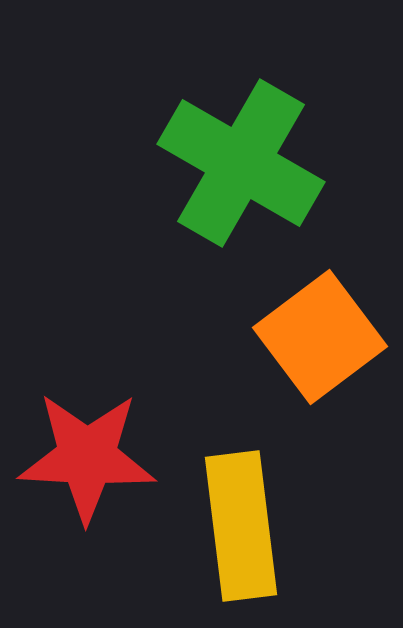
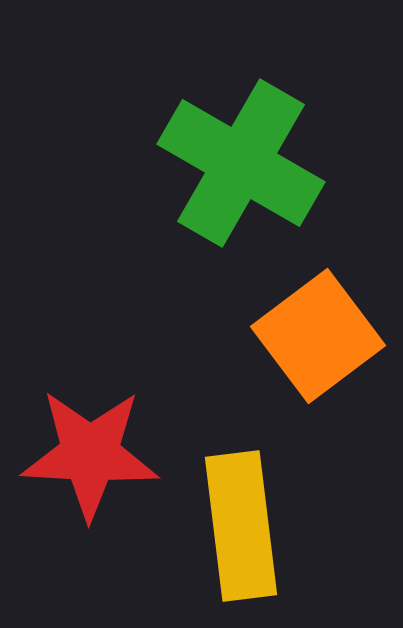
orange square: moved 2 px left, 1 px up
red star: moved 3 px right, 3 px up
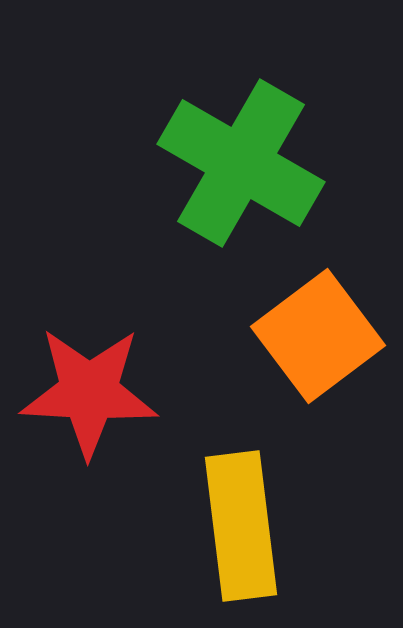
red star: moved 1 px left, 62 px up
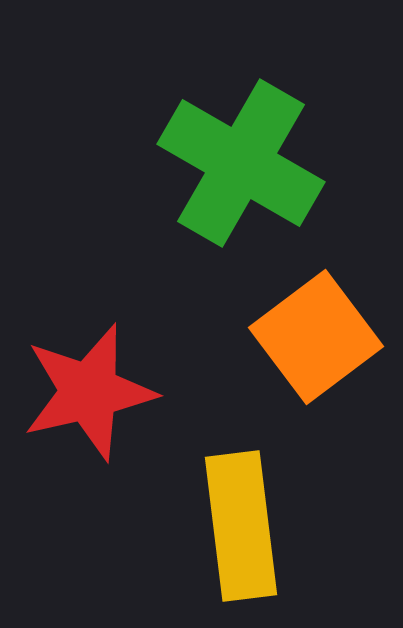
orange square: moved 2 px left, 1 px down
red star: rotated 16 degrees counterclockwise
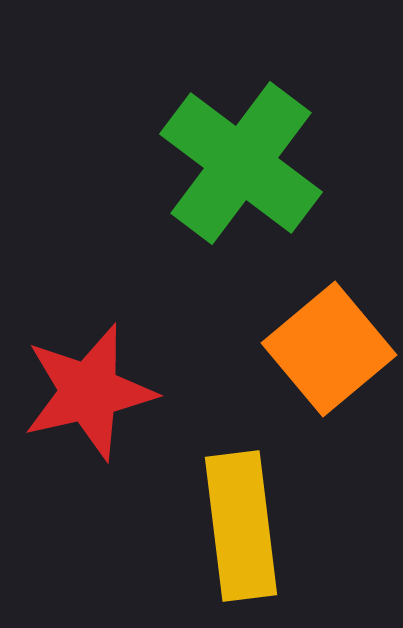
green cross: rotated 7 degrees clockwise
orange square: moved 13 px right, 12 px down; rotated 3 degrees counterclockwise
